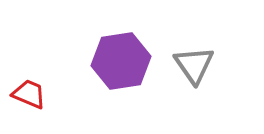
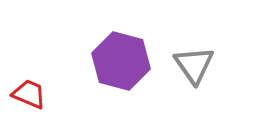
purple hexagon: rotated 24 degrees clockwise
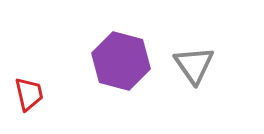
red trapezoid: rotated 54 degrees clockwise
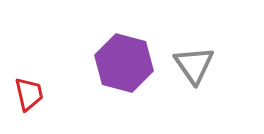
purple hexagon: moved 3 px right, 2 px down
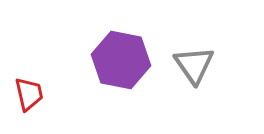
purple hexagon: moved 3 px left, 3 px up; rotated 4 degrees counterclockwise
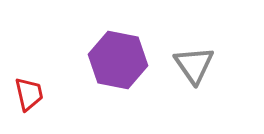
purple hexagon: moved 3 px left
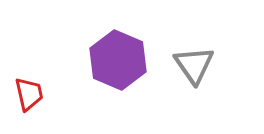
purple hexagon: rotated 12 degrees clockwise
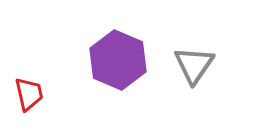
gray triangle: rotated 9 degrees clockwise
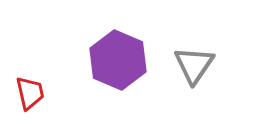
red trapezoid: moved 1 px right, 1 px up
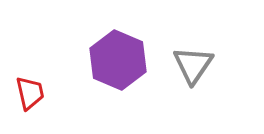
gray triangle: moved 1 px left
